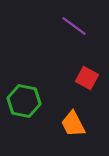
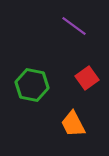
red square: rotated 25 degrees clockwise
green hexagon: moved 8 px right, 16 px up
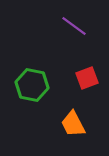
red square: rotated 15 degrees clockwise
